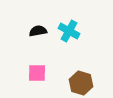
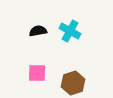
cyan cross: moved 1 px right
brown hexagon: moved 8 px left; rotated 25 degrees clockwise
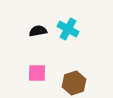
cyan cross: moved 2 px left, 2 px up
brown hexagon: moved 1 px right
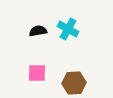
brown hexagon: rotated 15 degrees clockwise
